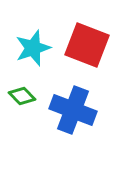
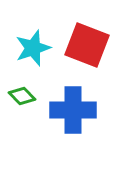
blue cross: rotated 21 degrees counterclockwise
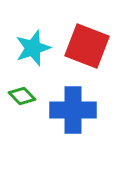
red square: moved 1 px down
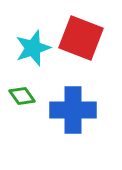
red square: moved 6 px left, 8 px up
green diamond: rotated 8 degrees clockwise
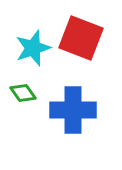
green diamond: moved 1 px right, 3 px up
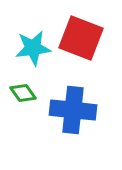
cyan star: rotated 12 degrees clockwise
blue cross: rotated 6 degrees clockwise
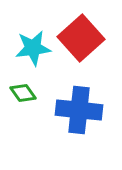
red square: rotated 27 degrees clockwise
blue cross: moved 6 px right
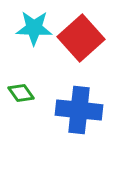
cyan star: moved 1 px right, 20 px up; rotated 9 degrees clockwise
green diamond: moved 2 px left
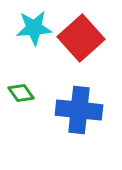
cyan star: rotated 6 degrees counterclockwise
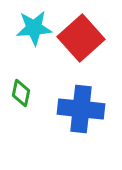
green diamond: rotated 48 degrees clockwise
blue cross: moved 2 px right, 1 px up
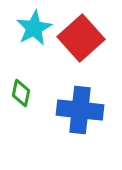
cyan star: rotated 24 degrees counterclockwise
blue cross: moved 1 px left, 1 px down
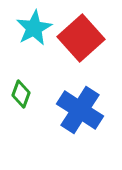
green diamond: moved 1 px down; rotated 8 degrees clockwise
blue cross: rotated 27 degrees clockwise
